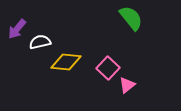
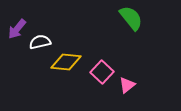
pink square: moved 6 px left, 4 px down
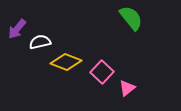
yellow diamond: rotated 16 degrees clockwise
pink triangle: moved 3 px down
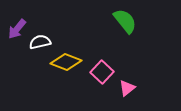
green semicircle: moved 6 px left, 3 px down
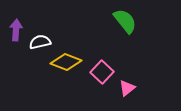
purple arrow: moved 1 px left, 1 px down; rotated 145 degrees clockwise
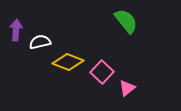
green semicircle: moved 1 px right
yellow diamond: moved 2 px right
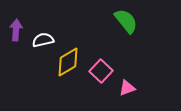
white semicircle: moved 3 px right, 2 px up
yellow diamond: rotated 52 degrees counterclockwise
pink square: moved 1 px left, 1 px up
pink triangle: rotated 18 degrees clockwise
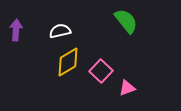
white semicircle: moved 17 px right, 9 px up
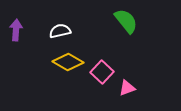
yellow diamond: rotated 60 degrees clockwise
pink square: moved 1 px right, 1 px down
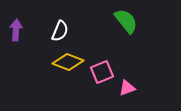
white semicircle: rotated 125 degrees clockwise
yellow diamond: rotated 8 degrees counterclockwise
pink square: rotated 25 degrees clockwise
